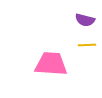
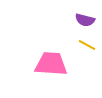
yellow line: rotated 30 degrees clockwise
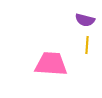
yellow line: rotated 66 degrees clockwise
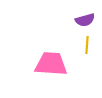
purple semicircle: rotated 30 degrees counterclockwise
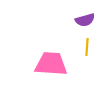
yellow line: moved 2 px down
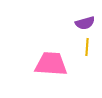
purple semicircle: moved 3 px down
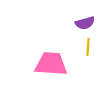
yellow line: moved 1 px right
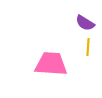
purple semicircle: rotated 48 degrees clockwise
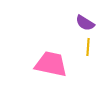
pink trapezoid: rotated 8 degrees clockwise
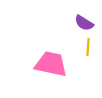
purple semicircle: moved 1 px left
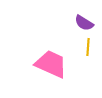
pink trapezoid: rotated 12 degrees clockwise
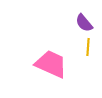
purple semicircle: rotated 18 degrees clockwise
